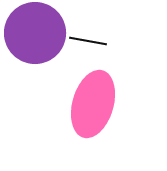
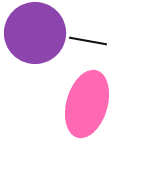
pink ellipse: moved 6 px left
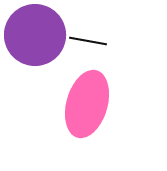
purple circle: moved 2 px down
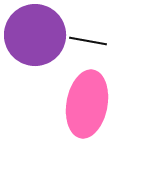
pink ellipse: rotated 6 degrees counterclockwise
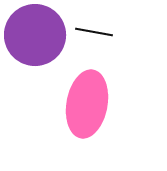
black line: moved 6 px right, 9 px up
